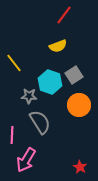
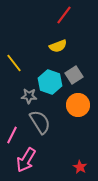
orange circle: moved 1 px left
pink line: rotated 24 degrees clockwise
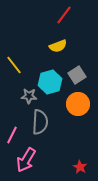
yellow line: moved 2 px down
gray square: moved 3 px right
cyan hexagon: rotated 25 degrees clockwise
orange circle: moved 1 px up
gray semicircle: rotated 35 degrees clockwise
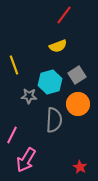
yellow line: rotated 18 degrees clockwise
gray semicircle: moved 14 px right, 2 px up
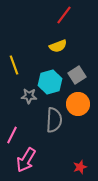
red star: rotated 24 degrees clockwise
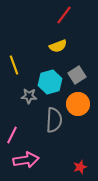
pink arrow: rotated 130 degrees counterclockwise
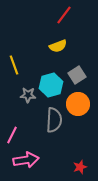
cyan hexagon: moved 1 px right, 3 px down
gray star: moved 1 px left, 1 px up
